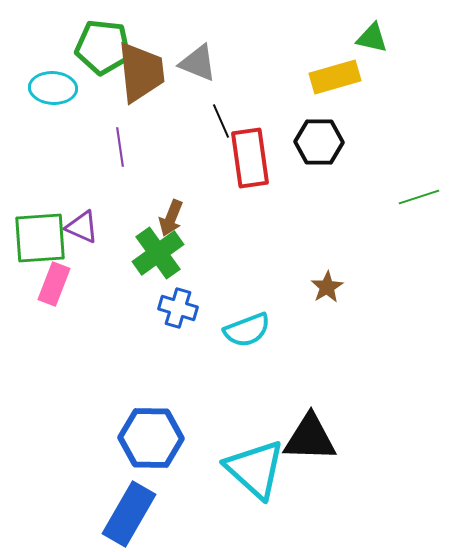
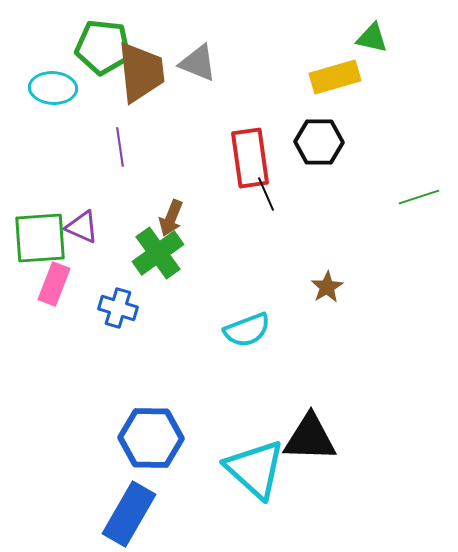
black line: moved 45 px right, 73 px down
blue cross: moved 60 px left
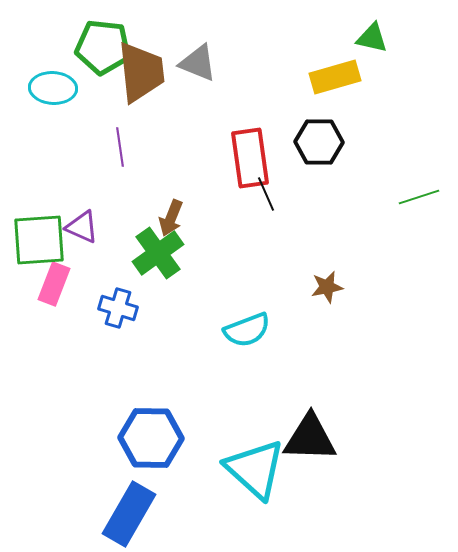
green square: moved 1 px left, 2 px down
brown star: rotated 20 degrees clockwise
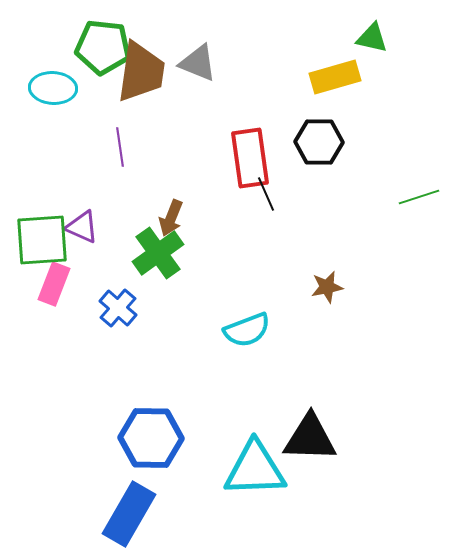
brown trapezoid: rotated 14 degrees clockwise
green square: moved 3 px right
blue cross: rotated 24 degrees clockwise
cyan triangle: rotated 44 degrees counterclockwise
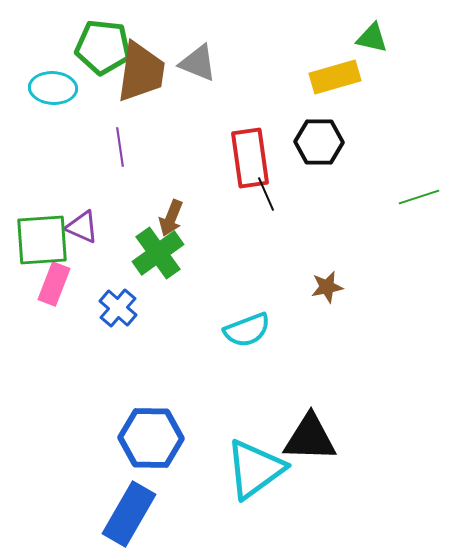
cyan triangle: rotated 34 degrees counterclockwise
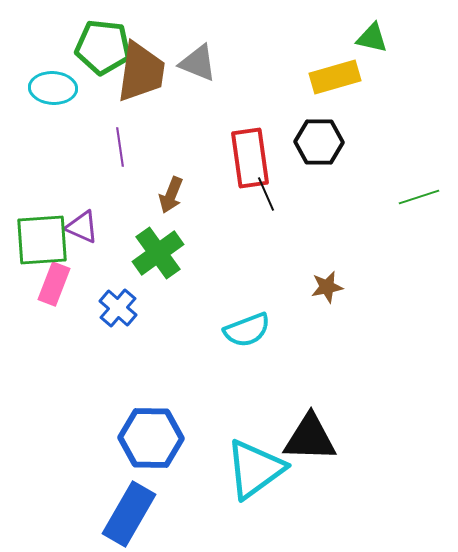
brown arrow: moved 23 px up
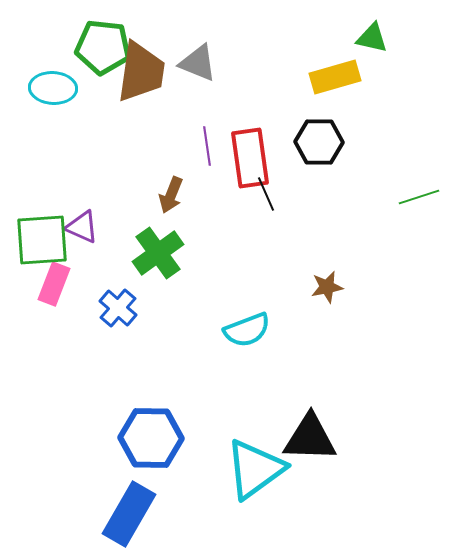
purple line: moved 87 px right, 1 px up
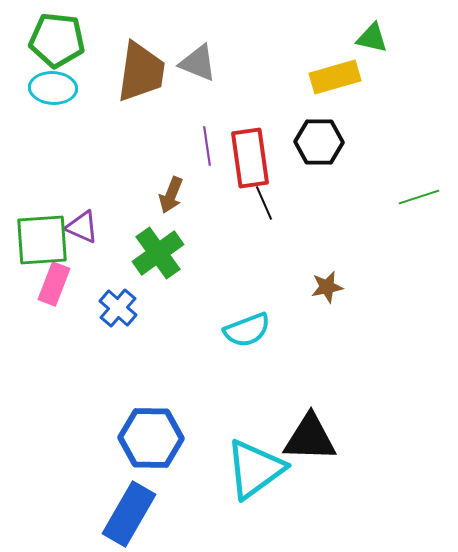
green pentagon: moved 46 px left, 7 px up
black line: moved 2 px left, 9 px down
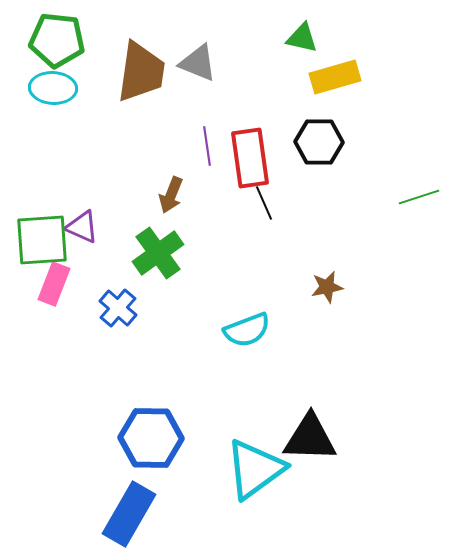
green triangle: moved 70 px left
